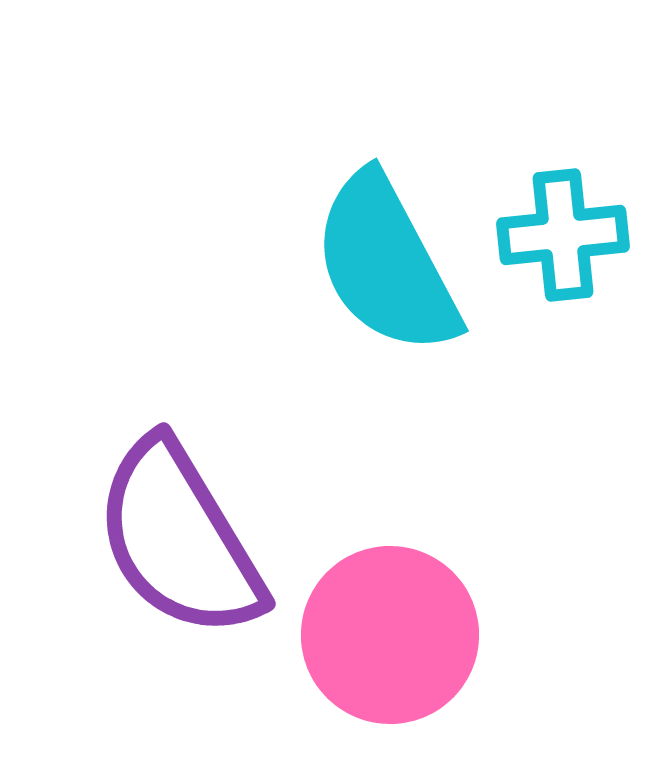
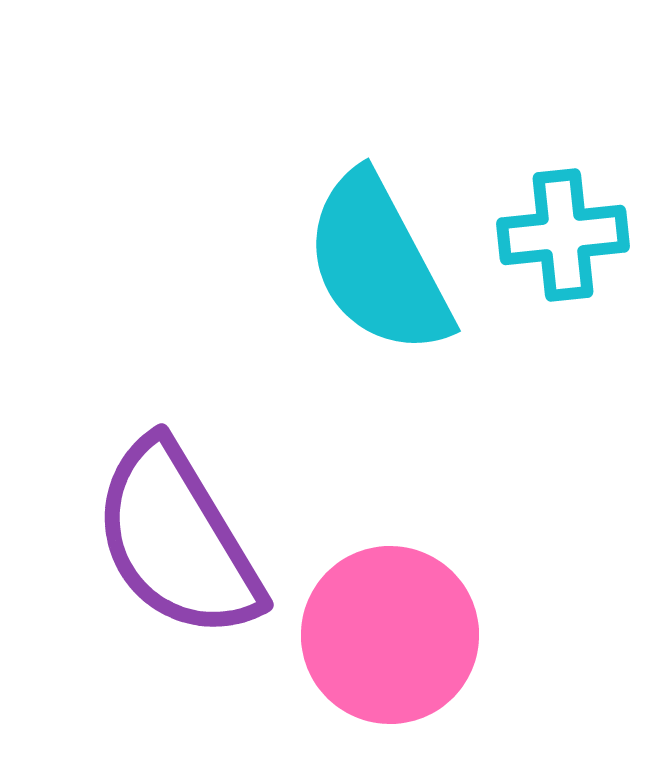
cyan semicircle: moved 8 px left
purple semicircle: moved 2 px left, 1 px down
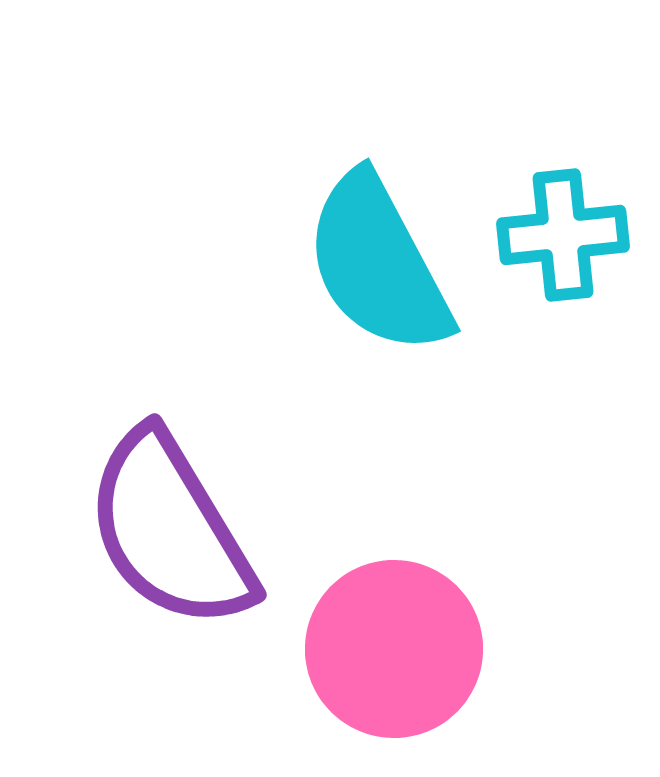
purple semicircle: moved 7 px left, 10 px up
pink circle: moved 4 px right, 14 px down
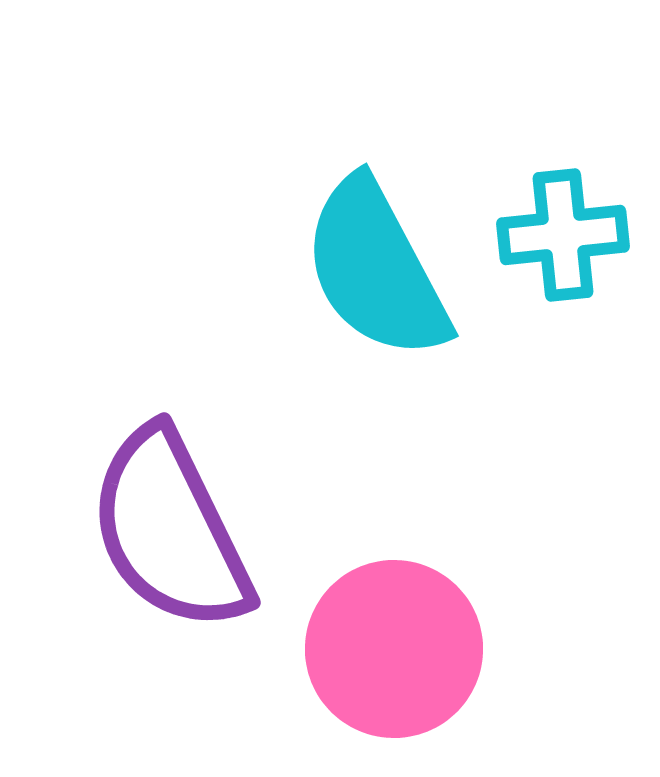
cyan semicircle: moved 2 px left, 5 px down
purple semicircle: rotated 5 degrees clockwise
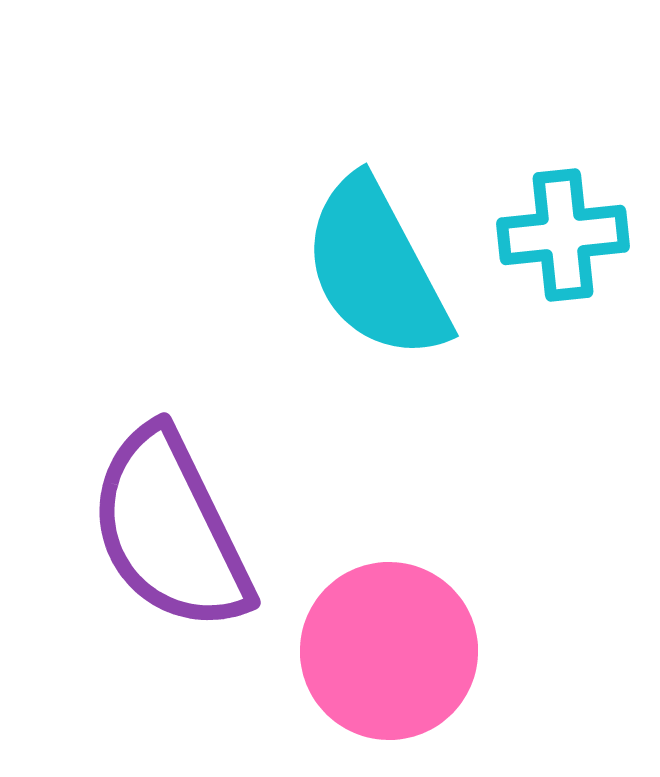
pink circle: moved 5 px left, 2 px down
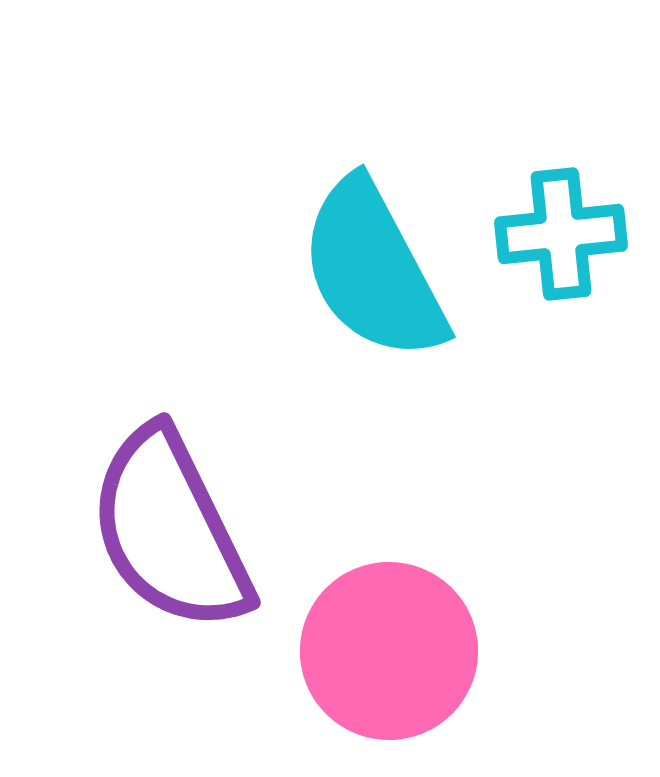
cyan cross: moved 2 px left, 1 px up
cyan semicircle: moved 3 px left, 1 px down
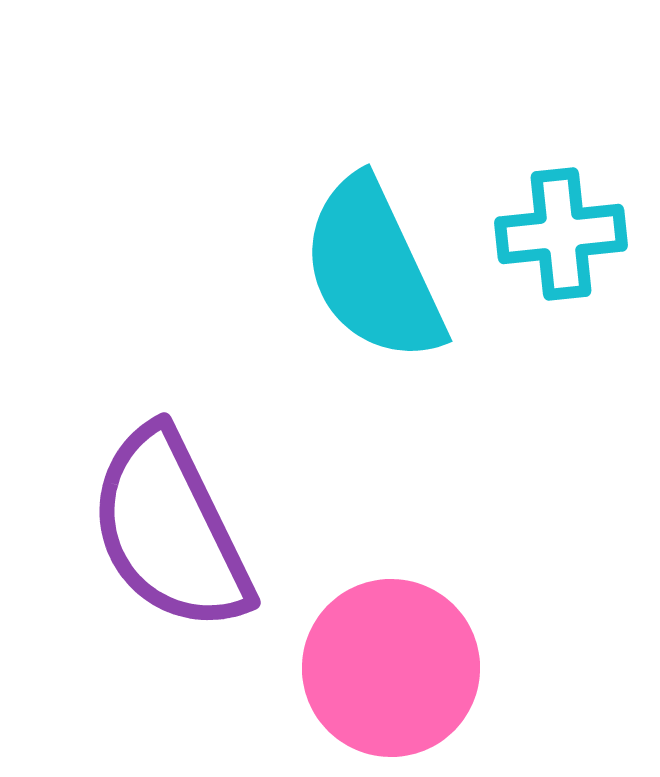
cyan semicircle: rotated 3 degrees clockwise
pink circle: moved 2 px right, 17 px down
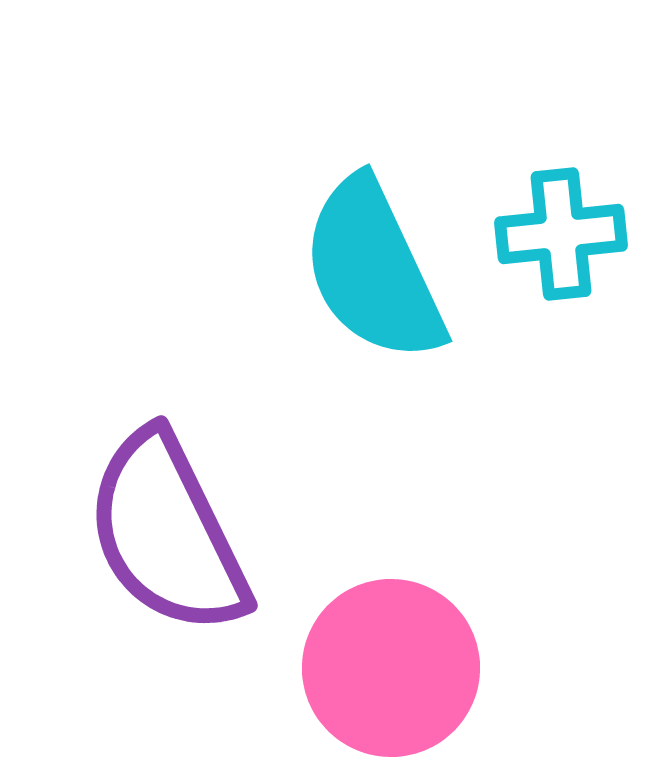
purple semicircle: moved 3 px left, 3 px down
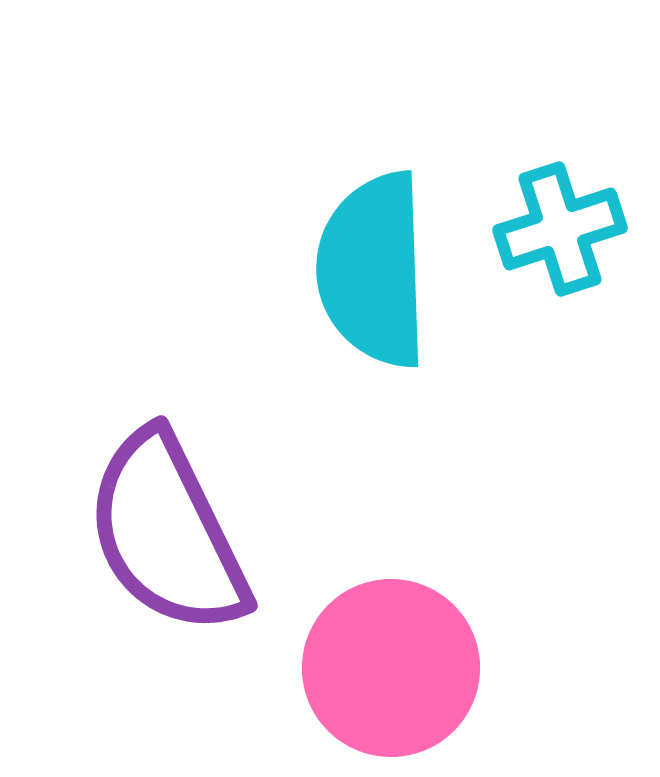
cyan cross: moved 1 px left, 5 px up; rotated 12 degrees counterclockwise
cyan semicircle: rotated 23 degrees clockwise
